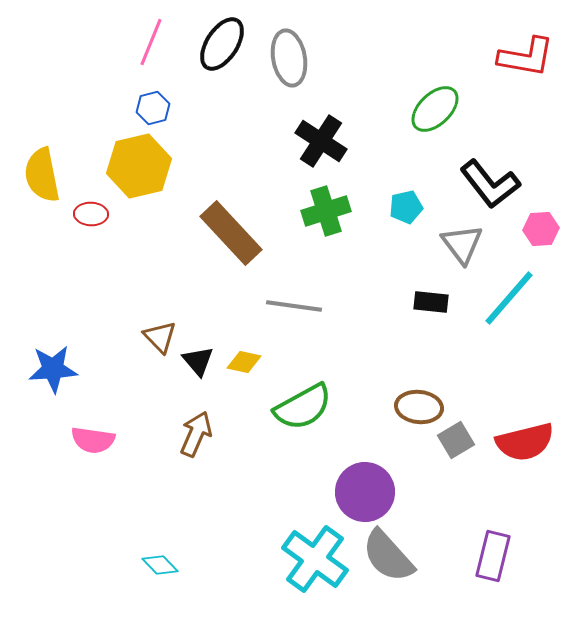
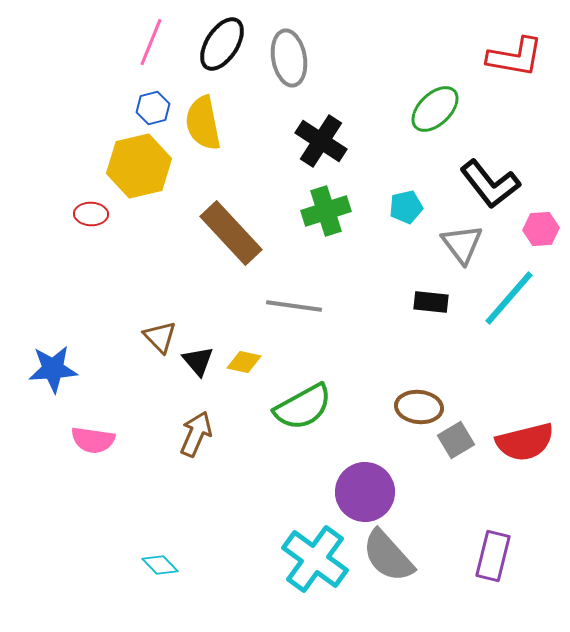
red L-shape: moved 11 px left
yellow semicircle: moved 161 px right, 52 px up
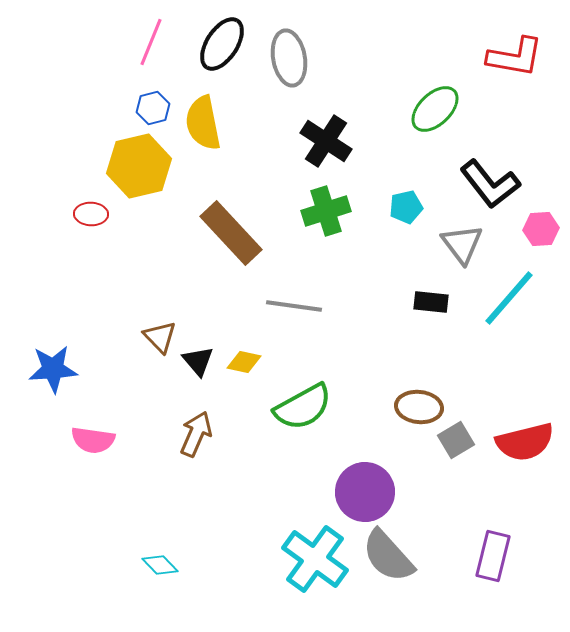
black cross: moved 5 px right
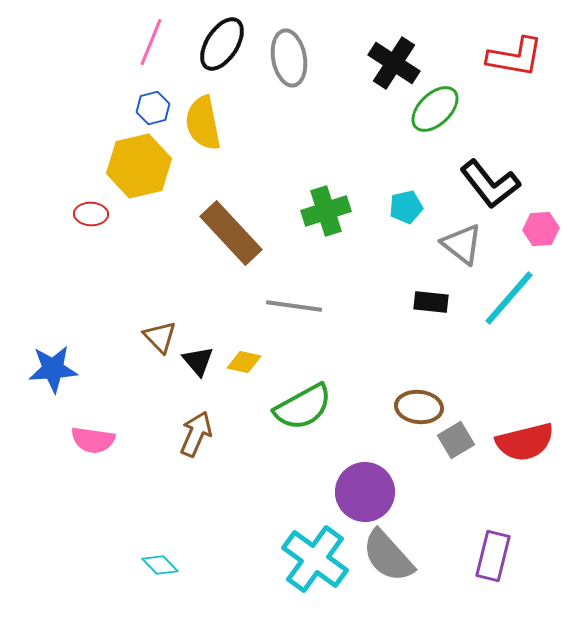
black cross: moved 68 px right, 78 px up
gray triangle: rotated 15 degrees counterclockwise
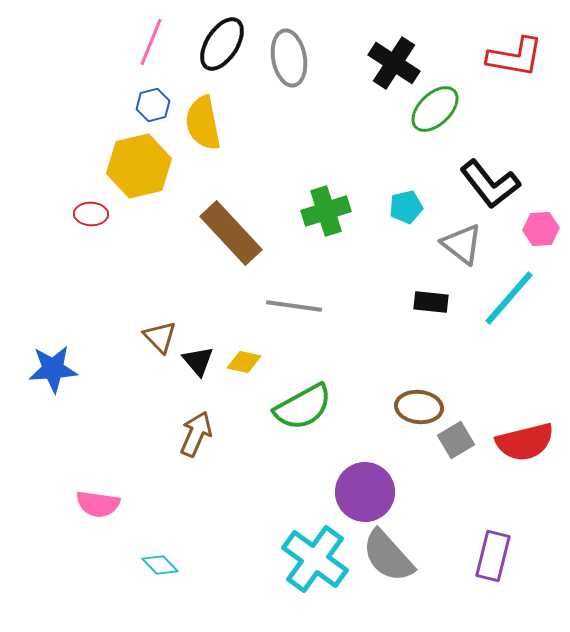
blue hexagon: moved 3 px up
pink semicircle: moved 5 px right, 64 px down
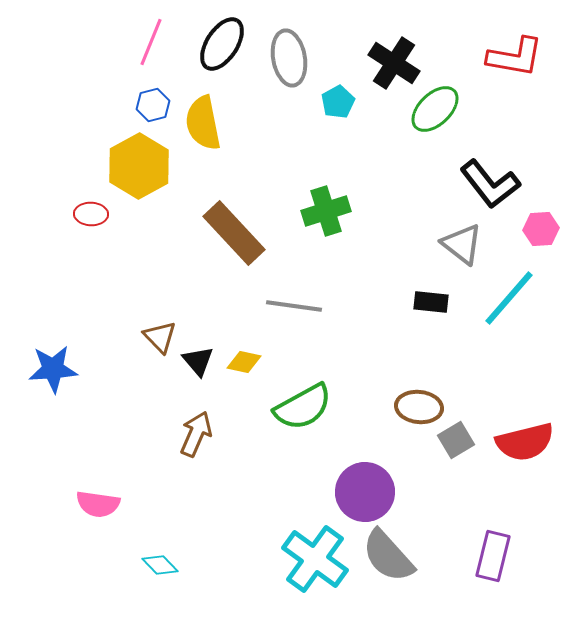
yellow hexagon: rotated 16 degrees counterclockwise
cyan pentagon: moved 68 px left, 105 px up; rotated 16 degrees counterclockwise
brown rectangle: moved 3 px right
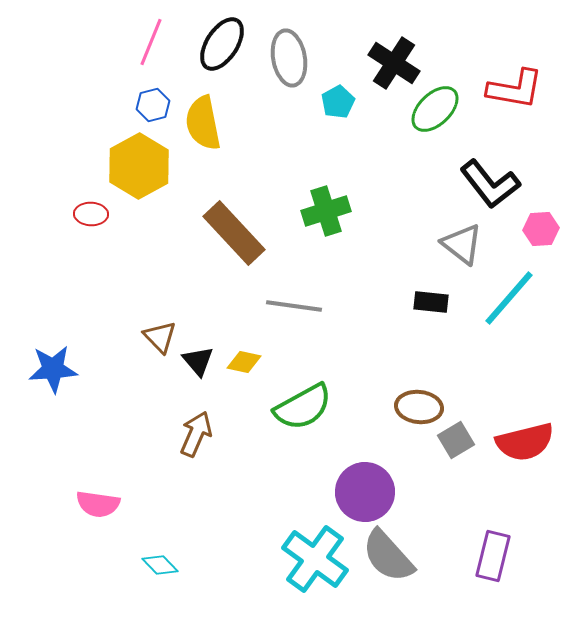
red L-shape: moved 32 px down
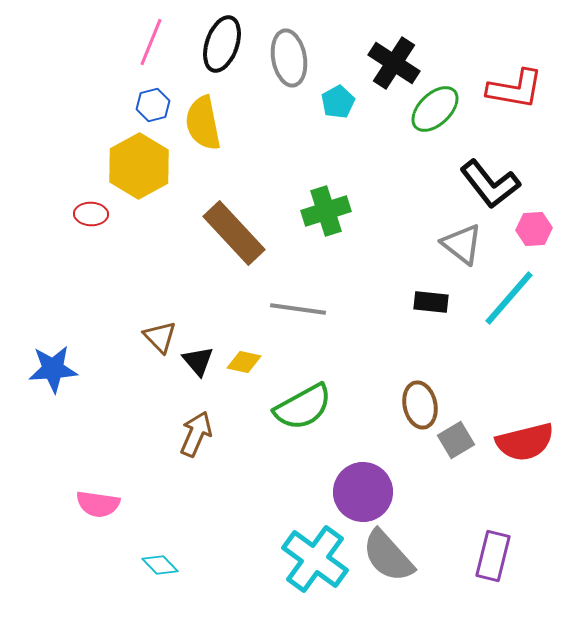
black ellipse: rotated 14 degrees counterclockwise
pink hexagon: moved 7 px left
gray line: moved 4 px right, 3 px down
brown ellipse: moved 1 px right, 2 px up; rotated 72 degrees clockwise
purple circle: moved 2 px left
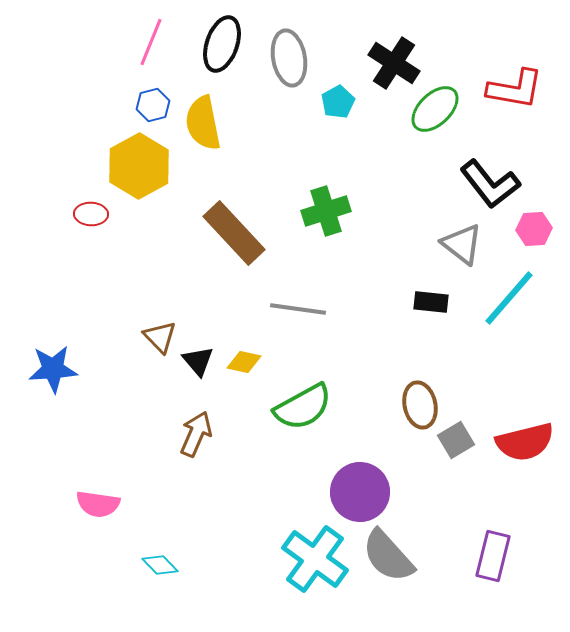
purple circle: moved 3 px left
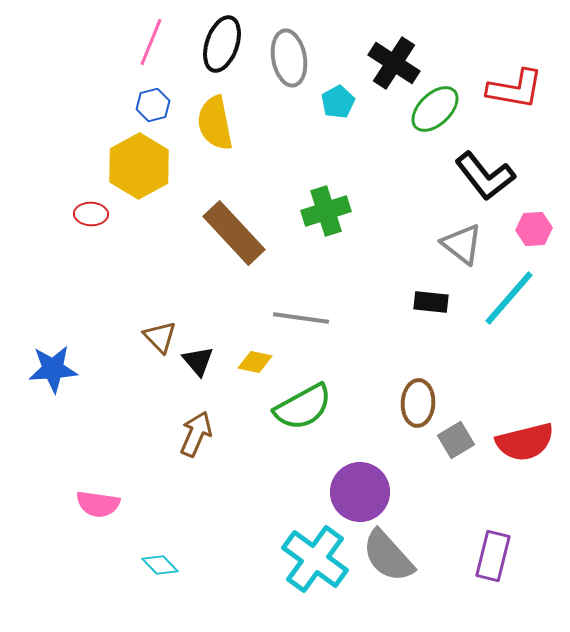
yellow semicircle: moved 12 px right
black L-shape: moved 5 px left, 8 px up
gray line: moved 3 px right, 9 px down
yellow diamond: moved 11 px right
brown ellipse: moved 2 px left, 2 px up; rotated 15 degrees clockwise
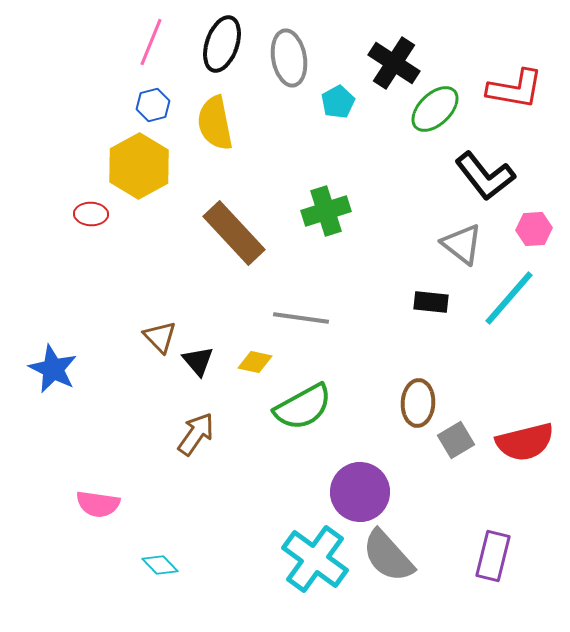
blue star: rotated 30 degrees clockwise
brown arrow: rotated 12 degrees clockwise
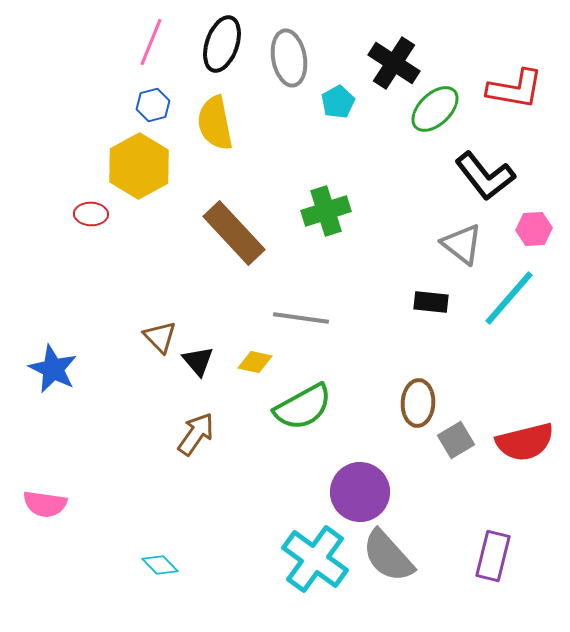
pink semicircle: moved 53 px left
